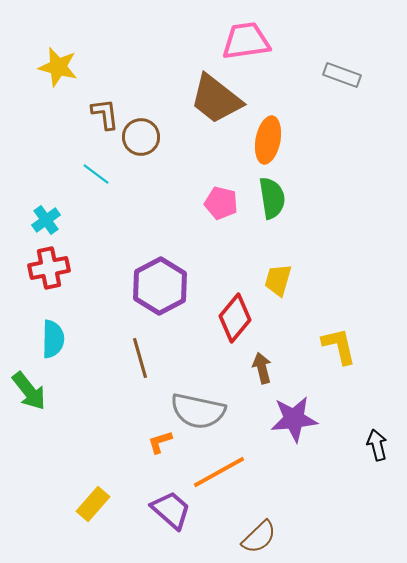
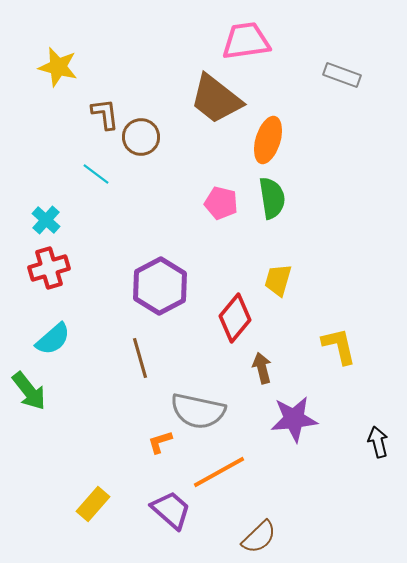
orange ellipse: rotated 6 degrees clockwise
cyan cross: rotated 12 degrees counterclockwise
red cross: rotated 6 degrees counterclockwise
cyan semicircle: rotated 48 degrees clockwise
black arrow: moved 1 px right, 3 px up
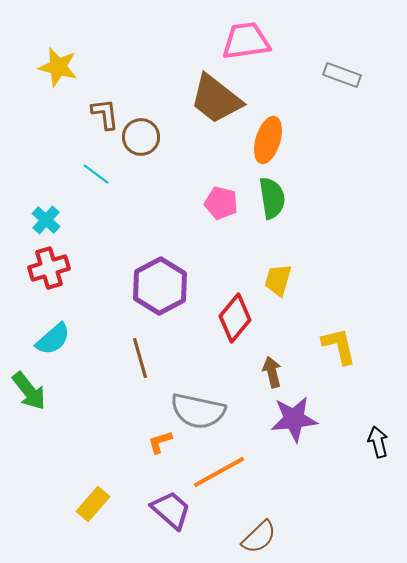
brown arrow: moved 10 px right, 4 px down
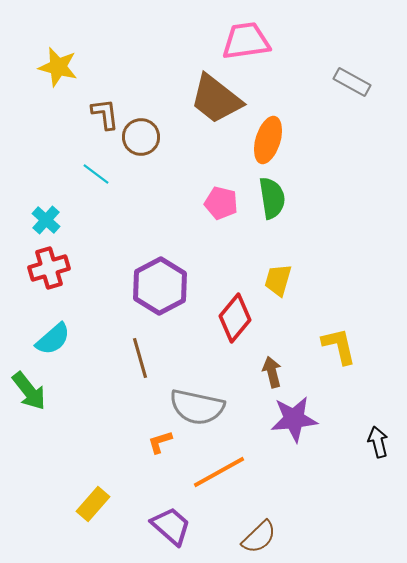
gray rectangle: moved 10 px right, 7 px down; rotated 9 degrees clockwise
gray semicircle: moved 1 px left, 4 px up
purple trapezoid: moved 16 px down
